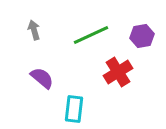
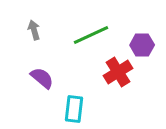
purple hexagon: moved 9 px down; rotated 10 degrees clockwise
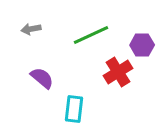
gray arrow: moved 3 px left, 1 px up; rotated 84 degrees counterclockwise
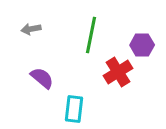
green line: rotated 54 degrees counterclockwise
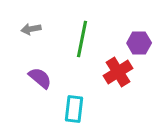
green line: moved 9 px left, 4 px down
purple hexagon: moved 3 px left, 2 px up
purple semicircle: moved 2 px left
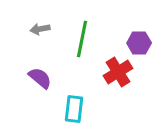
gray arrow: moved 9 px right
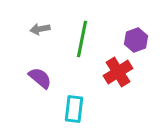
purple hexagon: moved 3 px left, 3 px up; rotated 20 degrees counterclockwise
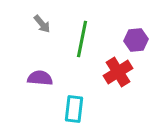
gray arrow: moved 2 px right, 5 px up; rotated 120 degrees counterclockwise
purple hexagon: rotated 15 degrees clockwise
purple semicircle: rotated 35 degrees counterclockwise
